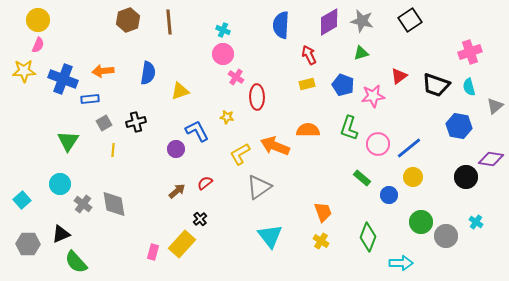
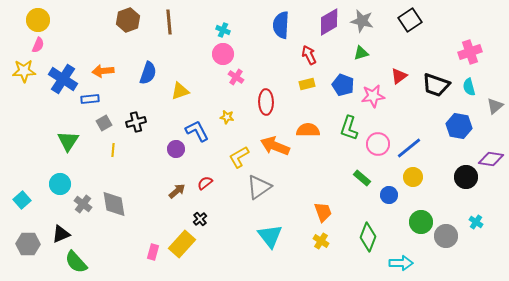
blue semicircle at (148, 73): rotated 10 degrees clockwise
blue cross at (63, 79): rotated 12 degrees clockwise
red ellipse at (257, 97): moved 9 px right, 5 px down
yellow L-shape at (240, 154): moved 1 px left, 3 px down
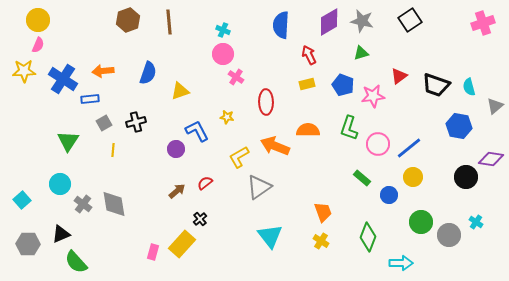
pink cross at (470, 52): moved 13 px right, 29 px up
gray circle at (446, 236): moved 3 px right, 1 px up
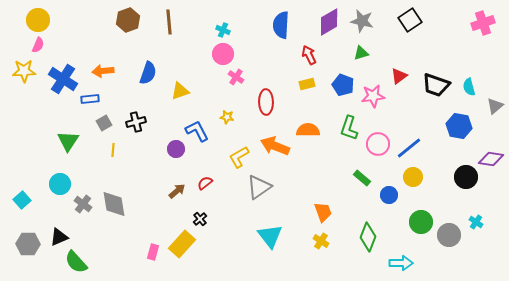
black triangle at (61, 234): moved 2 px left, 3 px down
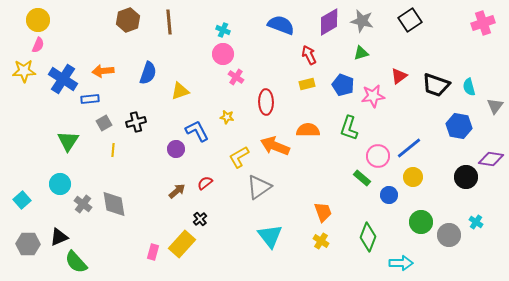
blue semicircle at (281, 25): rotated 108 degrees clockwise
gray triangle at (495, 106): rotated 12 degrees counterclockwise
pink circle at (378, 144): moved 12 px down
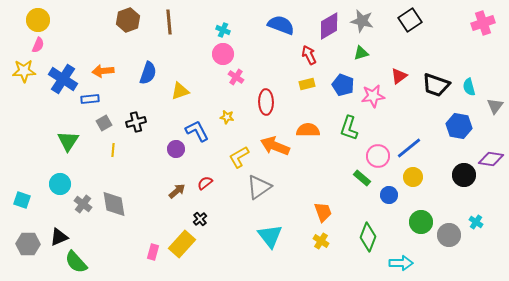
purple diamond at (329, 22): moved 4 px down
black circle at (466, 177): moved 2 px left, 2 px up
cyan square at (22, 200): rotated 30 degrees counterclockwise
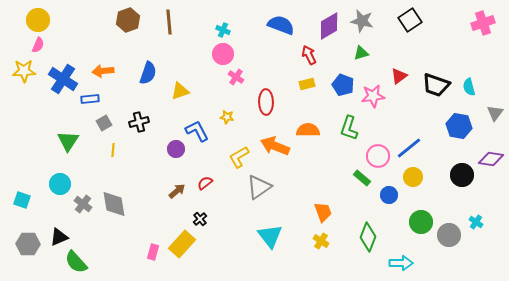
gray triangle at (495, 106): moved 7 px down
black cross at (136, 122): moved 3 px right
black circle at (464, 175): moved 2 px left
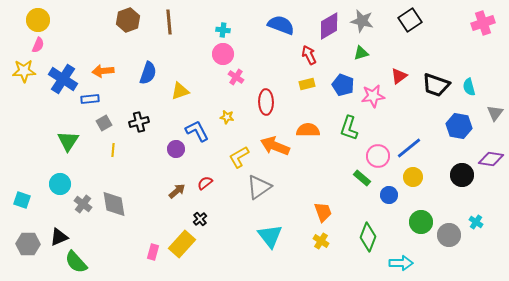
cyan cross at (223, 30): rotated 16 degrees counterclockwise
